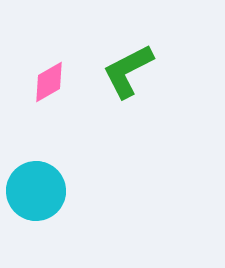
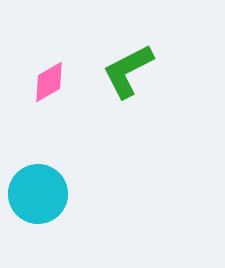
cyan circle: moved 2 px right, 3 px down
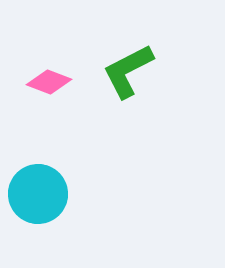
pink diamond: rotated 51 degrees clockwise
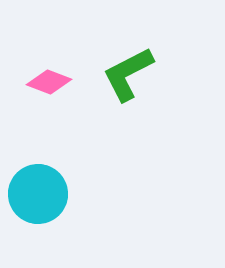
green L-shape: moved 3 px down
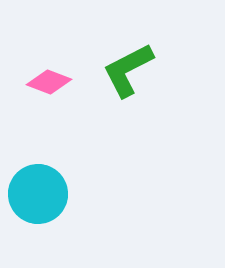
green L-shape: moved 4 px up
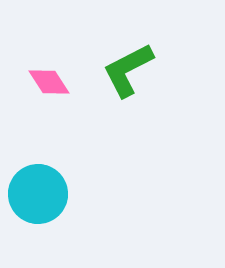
pink diamond: rotated 36 degrees clockwise
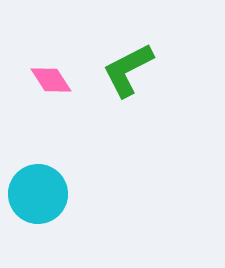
pink diamond: moved 2 px right, 2 px up
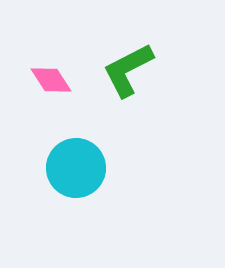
cyan circle: moved 38 px right, 26 px up
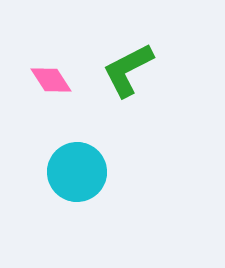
cyan circle: moved 1 px right, 4 px down
